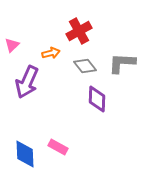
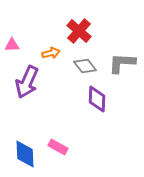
red cross: rotated 20 degrees counterclockwise
pink triangle: rotated 42 degrees clockwise
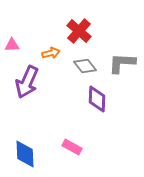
pink rectangle: moved 14 px right
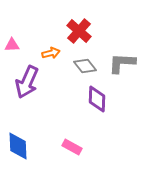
blue diamond: moved 7 px left, 8 px up
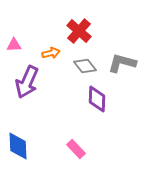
pink triangle: moved 2 px right
gray L-shape: rotated 12 degrees clockwise
pink rectangle: moved 4 px right, 2 px down; rotated 18 degrees clockwise
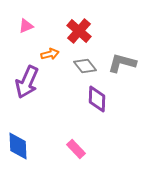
pink triangle: moved 12 px right, 19 px up; rotated 21 degrees counterclockwise
orange arrow: moved 1 px left, 1 px down
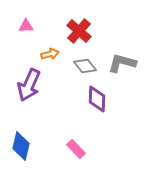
pink triangle: rotated 21 degrees clockwise
purple arrow: moved 2 px right, 3 px down
blue diamond: moved 3 px right; rotated 16 degrees clockwise
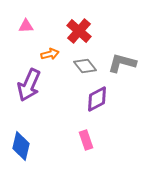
purple diamond: rotated 60 degrees clockwise
pink rectangle: moved 10 px right, 9 px up; rotated 24 degrees clockwise
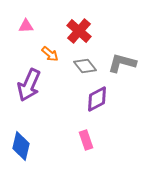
orange arrow: rotated 54 degrees clockwise
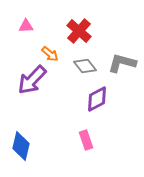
purple arrow: moved 3 px right, 5 px up; rotated 20 degrees clockwise
